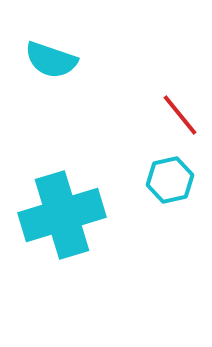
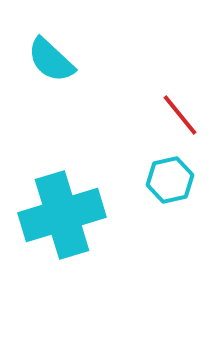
cyan semicircle: rotated 24 degrees clockwise
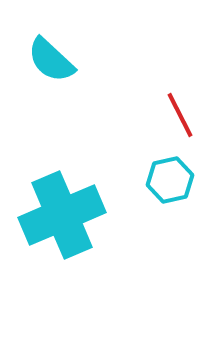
red line: rotated 12 degrees clockwise
cyan cross: rotated 6 degrees counterclockwise
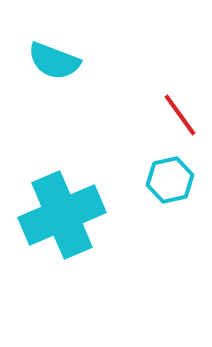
cyan semicircle: moved 3 px right, 1 px down; rotated 22 degrees counterclockwise
red line: rotated 9 degrees counterclockwise
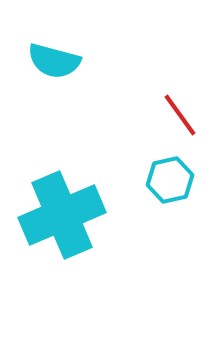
cyan semicircle: rotated 6 degrees counterclockwise
